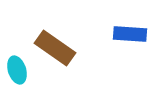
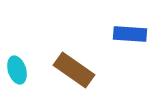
brown rectangle: moved 19 px right, 22 px down
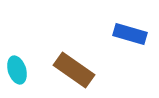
blue rectangle: rotated 12 degrees clockwise
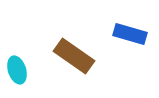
brown rectangle: moved 14 px up
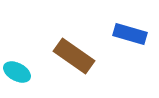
cyan ellipse: moved 2 px down; rotated 44 degrees counterclockwise
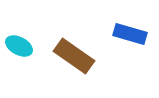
cyan ellipse: moved 2 px right, 26 px up
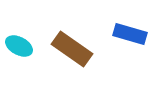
brown rectangle: moved 2 px left, 7 px up
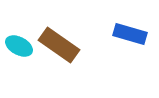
brown rectangle: moved 13 px left, 4 px up
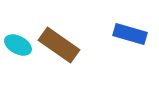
cyan ellipse: moved 1 px left, 1 px up
